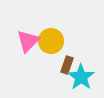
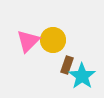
yellow circle: moved 2 px right, 1 px up
cyan star: moved 1 px right, 1 px up
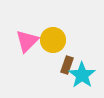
pink triangle: moved 1 px left
cyan star: moved 1 px up
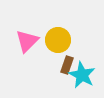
yellow circle: moved 5 px right
cyan star: rotated 8 degrees counterclockwise
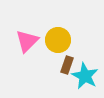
cyan star: moved 3 px right, 1 px down
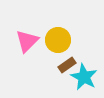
brown rectangle: rotated 36 degrees clockwise
cyan star: moved 1 px left, 1 px down
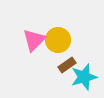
pink triangle: moved 7 px right, 1 px up
cyan star: rotated 28 degrees clockwise
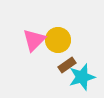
cyan star: moved 2 px left
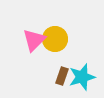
yellow circle: moved 3 px left, 1 px up
brown rectangle: moved 5 px left, 11 px down; rotated 36 degrees counterclockwise
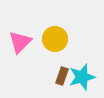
pink triangle: moved 14 px left, 2 px down
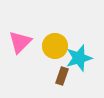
yellow circle: moved 7 px down
cyan star: moved 3 px left, 19 px up
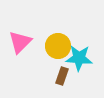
yellow circle: moved 3 px right
cyan star: rotated 20 degrees clockwise
